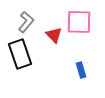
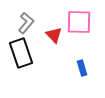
gray L-shape: moved 1 px down
black rectangle: moved 1 px right, 1 px up
blue rectangle: moved 1 px right, 2 px up
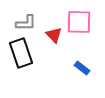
gray L-shape: rotated 50 degrees clockwise
blue rectangle: rotated 35 degrees counterclockwise
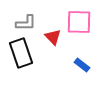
red triangle: moved 1 px left, 2 px down
blue rectangle: moved 3 px up
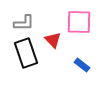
gray L-shape: moved 2 px left
red triangle: moved 3 px down
black rectangle: moved 5 px right
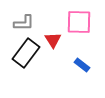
red triangle: rotated 12 degrees clockwise
black rectangle: rotated 56 degrees clockwise
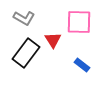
gray L-shape: moved 5 px up; rotated 30 degrees clockwise
